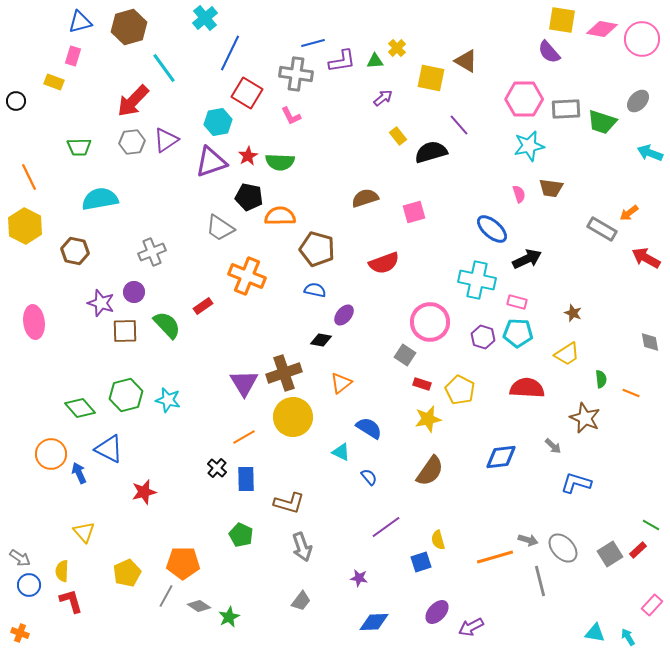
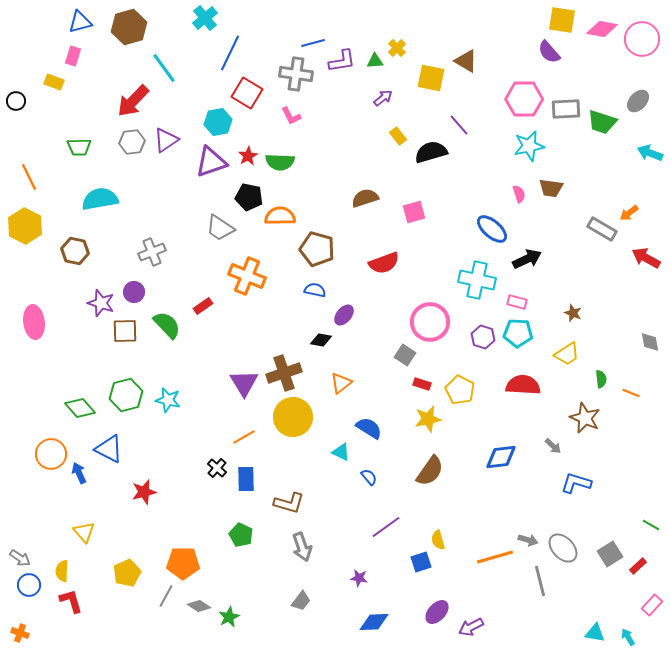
red semicircle at (527, 388): moved 4 px left, 3 px up
red rectangle at (638, 550): moved 16 px down
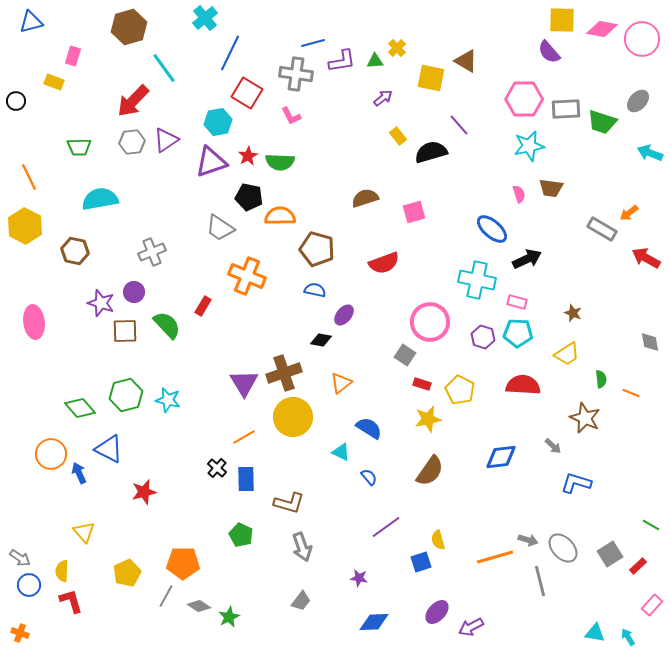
yellow square at (562, 20): rotated 8 degrees counterclockwise
blue triangle at (80, 22): moved 49 px left
red rectangle at (203, 306): rotated 24 degrees counterclockwise
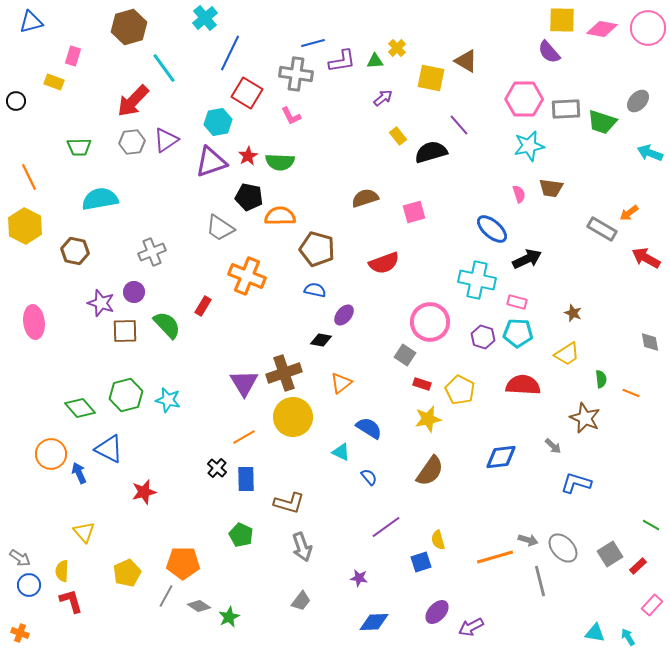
pink circle at (642, 39): moved 6 px right, 11 px up
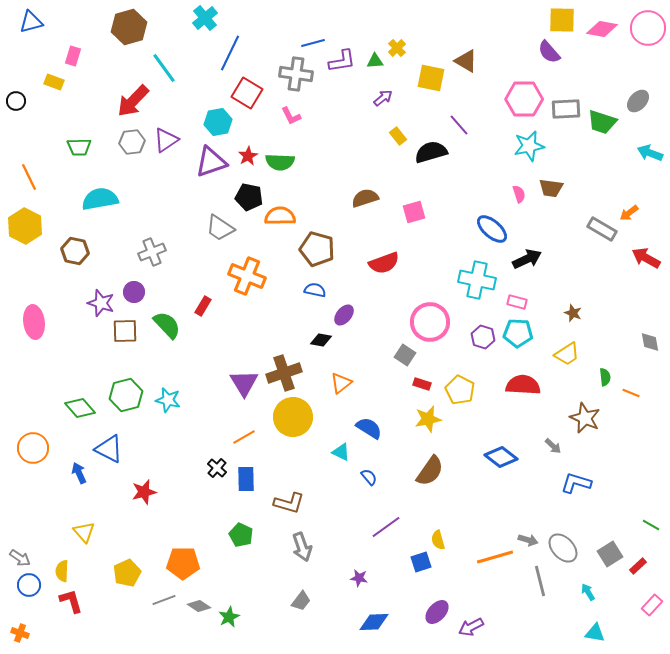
green semicircle at (601, 379): moved 4 px right, 2 px up
orange circle at (51, 454): moved 18 px left, 6 px up
blue diamond at (501, 457): rotated 44 degrees clockwise
gray line at (166, 596): moved 2 px left, 4 px down; rotated 40 degrees clockwise
cyan arrow at (628, 637): moved 40 px left, 45 px up
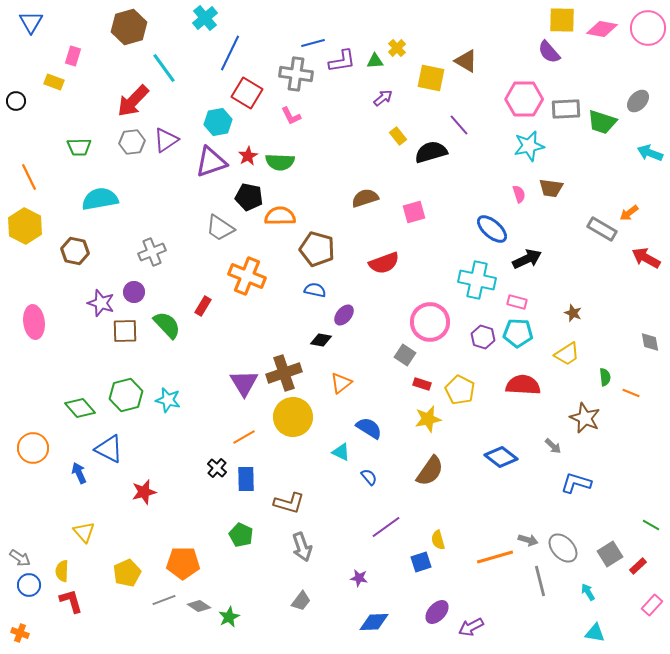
blue triangle at (31, 22): rotated 45 degrees counterclockwise
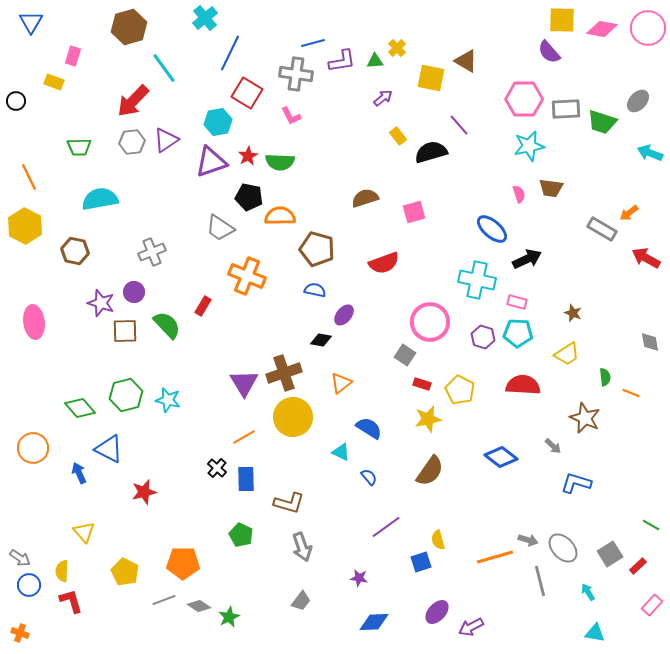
yellow pentagon at (127, 573): moved 2 px left, 1 px up; rotated 20 degrees counterclockwise
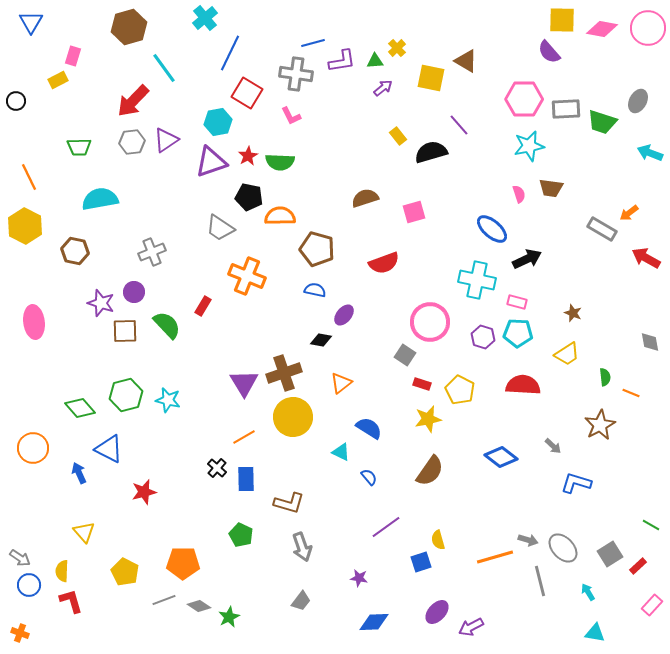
yellow rectangle at (54, 82): moved 4 px right, 2 px up; rotated 48 degrees counterclockwise
purple arrow at (383, 98): moved 10 px up
gray ellipse at (638, 101): rotated 15 degrees counterclockwise
brown star at (585, 418): moved 15 px right, 7 px down; rotated 20 degrees clockwise
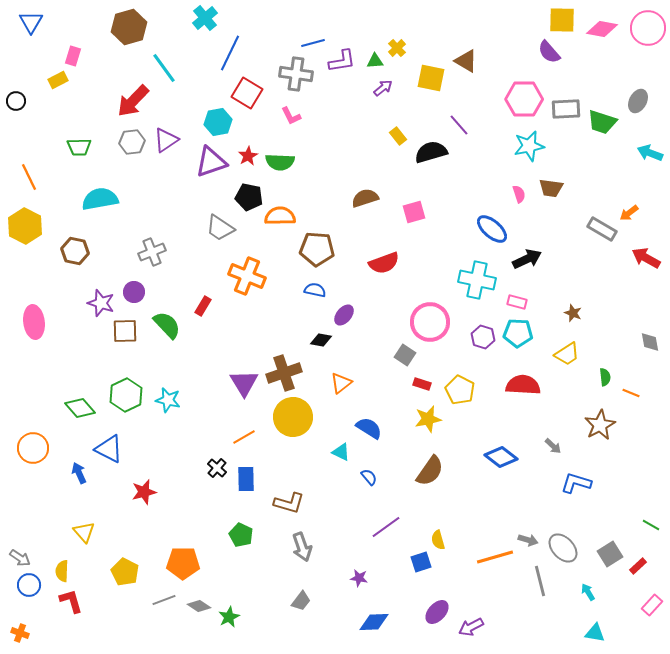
brown pentagon at (317, 249): rotated 12 degrees counterclockwise
green hexagon at (126, 395): rotated 12 degrees counterclockwise
